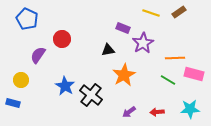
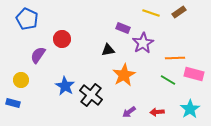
cyan star: rotated 30 degrees counterclockwise
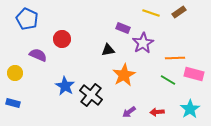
purple semicircle: rotated 78 degrees clockwise
yellow circle: moved 6 px left, 7 px up
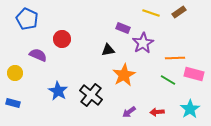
blue star: moved 7 px left, 5 px down
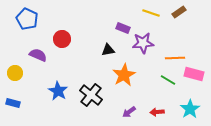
purple star: rotated 25 degrees clockwise
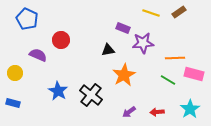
red circle: moved 1 px left, 1 px down
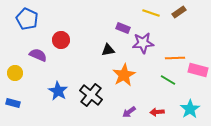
pink rectangle: moved 4 px right, 4 px up
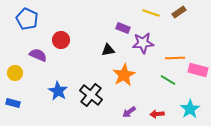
red arrow: moved 2 px down
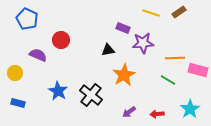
blue rectangle: moved 5 px right
